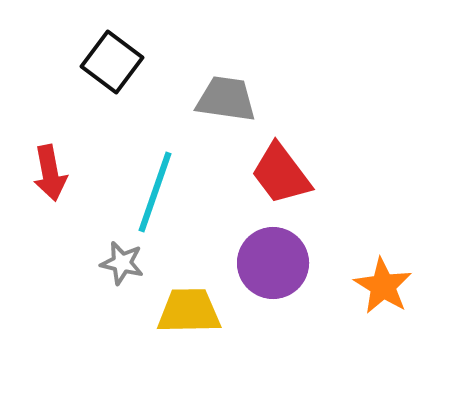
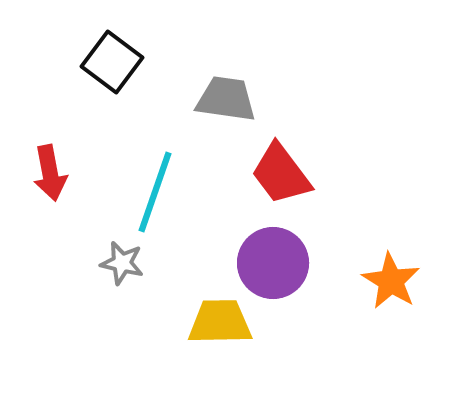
orange star: moved 8 px right, 5 px up
yellow trapezoid: moved 31 px right, 11 px down
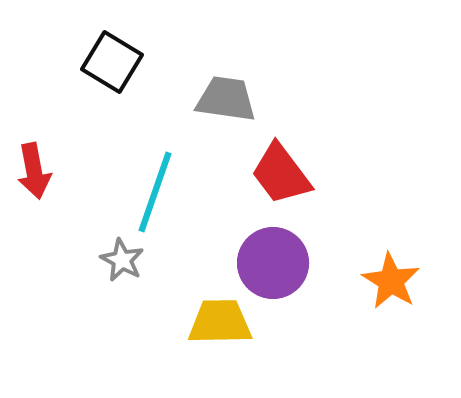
black square: rotated 6 degrees counterclockwise
red arrow: moved 16 px left, 2 px up
gray star: moved 3 px up; rotated 15 degrees clockwise
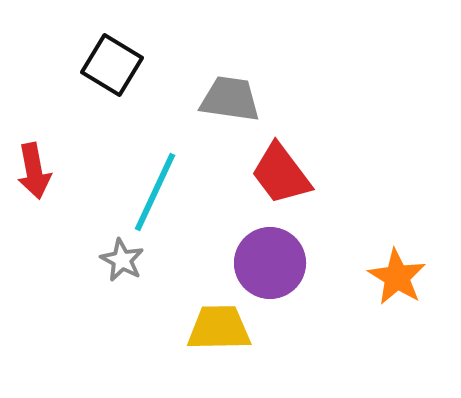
black square: moved 3 px down
gray trapezoid: moved 4 px right
cyan line: rotated 6 degrees clockwise
purple circle: moved 3 px left
orange star: moved 6 px right, 4 px up
yellow trapezoid: moved 1 px left, 6 px down
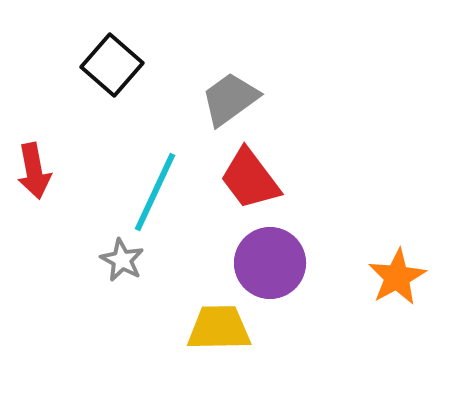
black square: rotated 10 degrees clockwise
gray trapezoid: rotated 44 degrees counterclockwise
red trapezoid: moved 31 px left, 5 px down
orange star: rotated 12 degrees clockwise
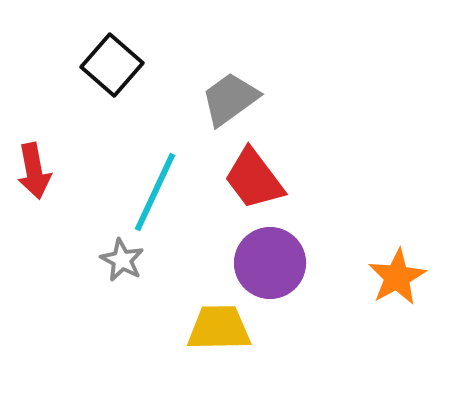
red trapezoid: moved 4 px right
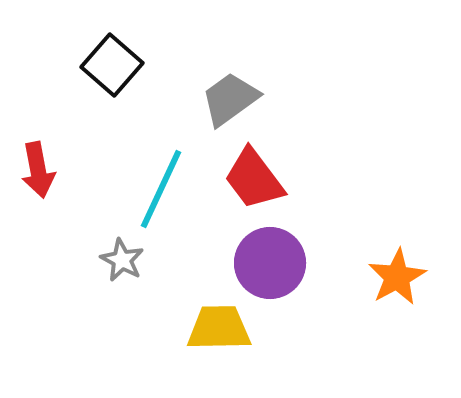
red arrow: moved 4 px right, 1 px up
cyan line: moved 6 px right, 3 px up
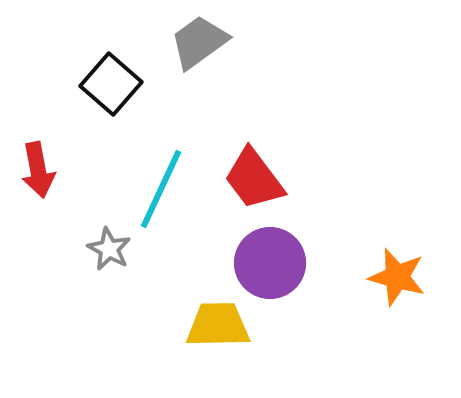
black square: moved 1 px left, 19 px down
gray trapezoid: moved 31 px left, 57 px up
gray star: moved 13 px left, 11 px up
orange star: rotated 28 degrees counterclockwise
yellow trapezoid: moved 1 px left, 3 px up
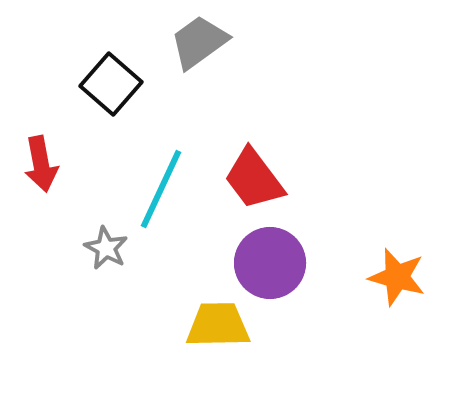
red arrow: moved 3 px right, 6 px up
gray star: moved 3 px left, 1 px up
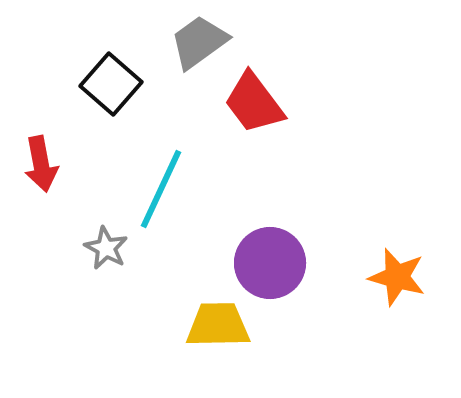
red trapezoid: moved 76 px up
